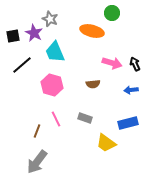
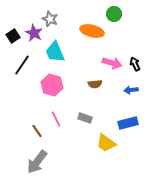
green circle: moved 2 px right, 1 px down
black square: rotated 24 degrees counterclockwise
black line: rotated 15 degrees counterclockwise
brown semicircle: moved 2 px right
brown line: rotated 56 degrees counterclockwise
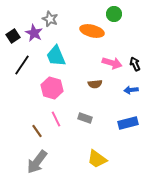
cyan trapezoid: moved 1 px right, 4 px down
pink hexagon: moved 3 px down
yellow trapezoid: moved 9 px left, 16 px down
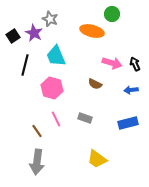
green circle: moved 2 px left
black line: moved 3 px right; rotated 20 degrees counterclockwise
brown semicircle: rotated 32 degrees clockwise
gray arrow: rotated 30 degrees counterclockwise
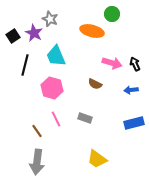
blue rectangle: moved 6 px right
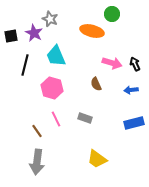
black square: moved 2 px left; rotated 24 degrees clockwise
brown semicircle: moved 1 px right; rotated 40 degrees clockwise
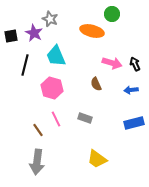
brown line: moved 1 px right, 1 px up
